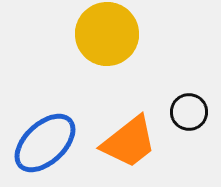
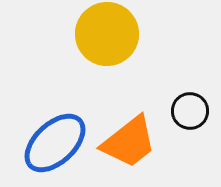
black circle: moved 1 px right, 1 px up
blue ellipse: moved 10 px right
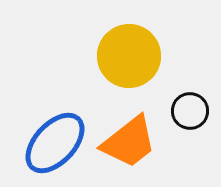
yellow circle: moved 22 px right, 22 px down
blue ellipse: rotated 4 degrees counterclockwise
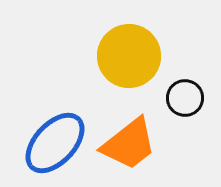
black circle: moved 5 px left, 13 px up
orange trapezoid: moved 2 px down
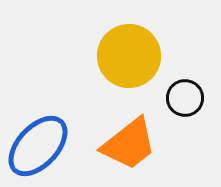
blue ellipse: moved 17 px left, 3 px down
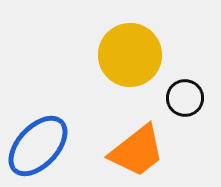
yellow circle: moved 1 px right, 1 px up
orange trapezoid: moved 8 px right, 7 px down
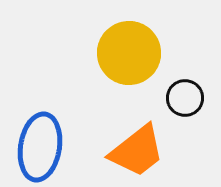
yellow circle: moved 1 px left, 2 px up
blue ellipse: moved 2 px right, 1 px down; rotated 34 degrees counterclockwise
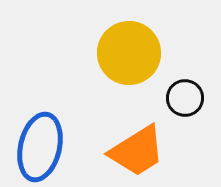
blue ellipse: rotated 4 degrees clockwise
orange trapezoid: rotated 6 degrees clockwise
